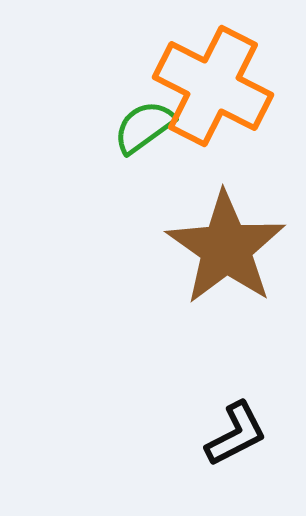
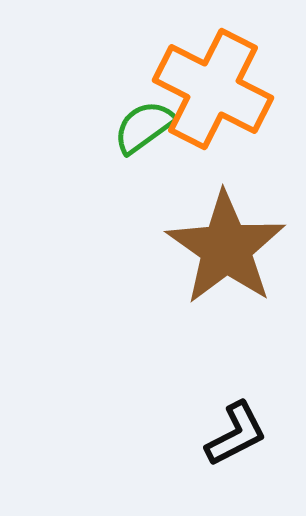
orange cross: moved 3 px down
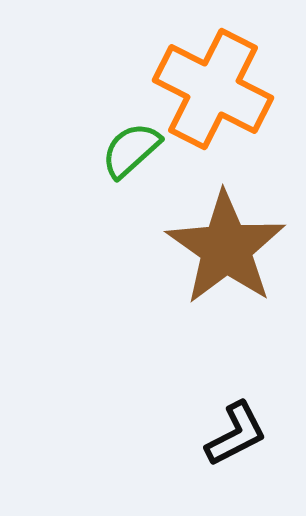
green semicircle: moved 13 px left, 23 px down; rotated 6 degrees counterclockwise
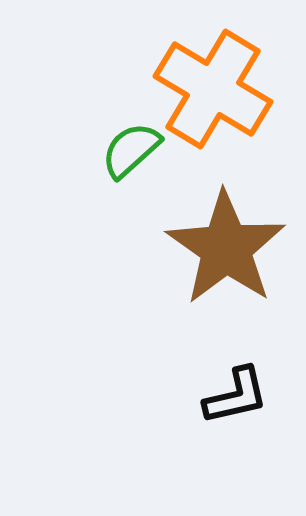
orange cross: rotated 4 degrees clockwise
black L-shape: moved 38 px up; rotated 14 degrees clockwise
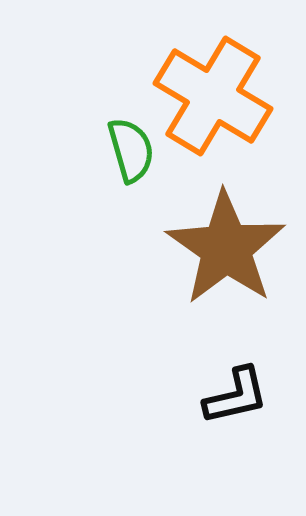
orange cross: moved 7 px down
green semicircle: rotated 116 degrees clockwise
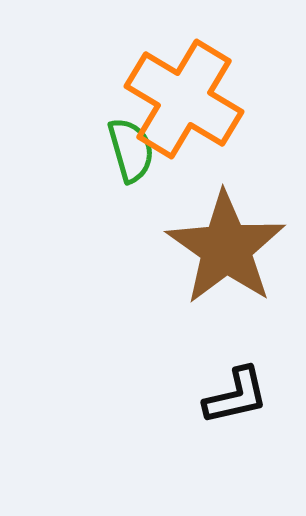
orange cross: moved 29 px left, 3 px down
